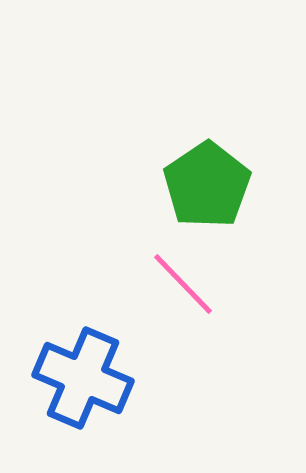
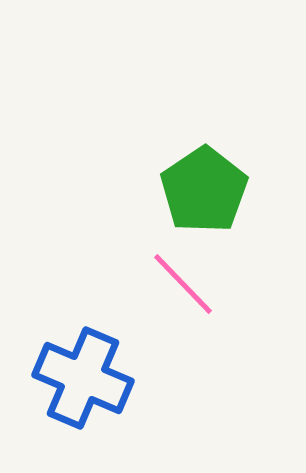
green pentagon: moved 3 px left, 5 px down
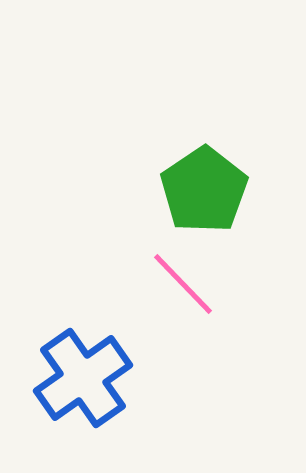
blue cross: rotated 32 degrees clockwise
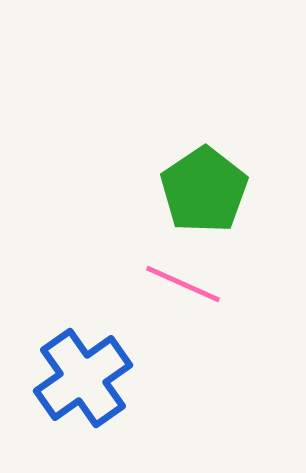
pink line: rotated 22 degrees counterclockwise
